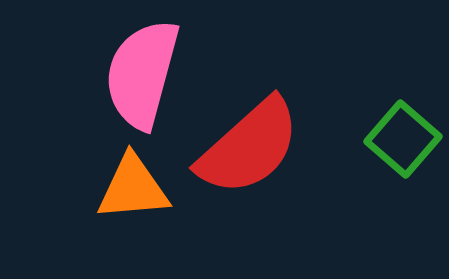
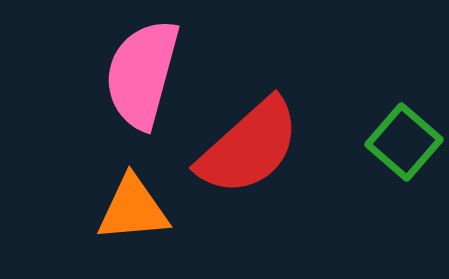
green square: moved 1 px right, 3 px down
orange triangle: moved 21 px down
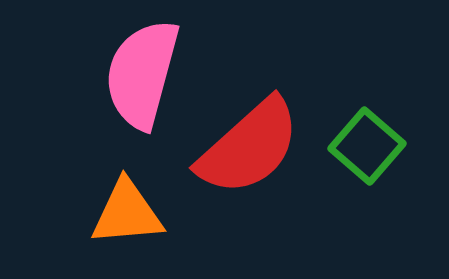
green square: moved 37 px left, 4 px down
orange triangle: moved 6 px left, 4 px down
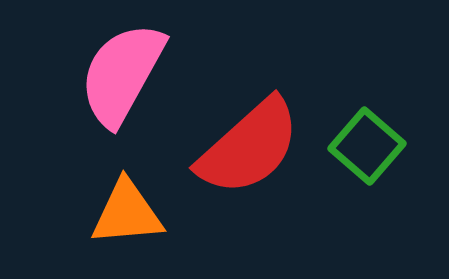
pink semicircle: moved 20 px left; rotated 14 degrees clockwise
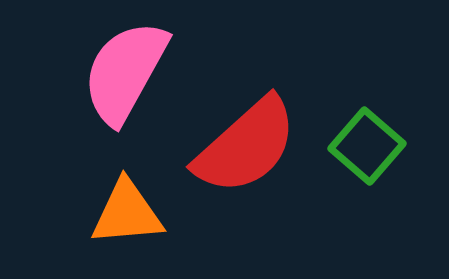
pink semicircle: moved 3 px right, 2 px up
red semicircle: moved 3 px left, 1 px up
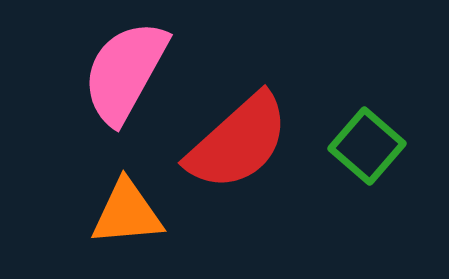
red semicircle: moved 8 px left, 4 px up
